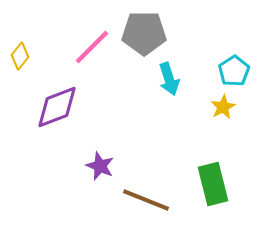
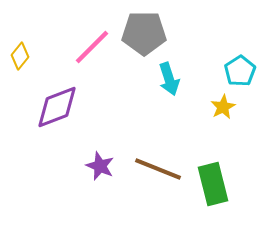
cyan pentagon: moved 6 px right
brown line: moved 12 px right, 31 px up
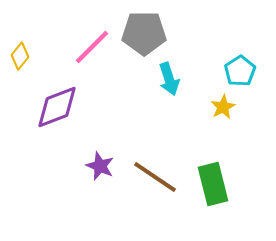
brown line: moved 3 px left, 8 px down; rotated 12 degrees clockwise
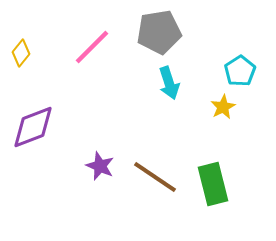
gray pentagon: moved 15 px right, 1 px up; rotated 9 degrees counterclockwise
yellow diamond: moved 1 px right, 3 px up
cyan arrow: moved 4 px down
purple diamond: moved 24 px left, 20 px down
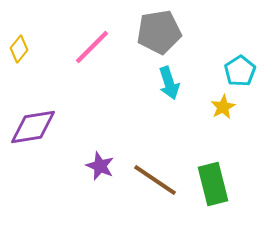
yellow diamond: moved 2 px left, 4 px up
purple diamond: rotated 12 degrees clockwise
brown line: moved 3 px down
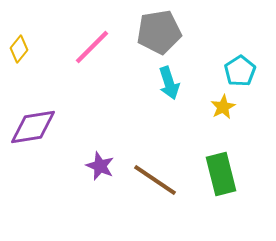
green rectangle: moved 8 px right, 10 px up
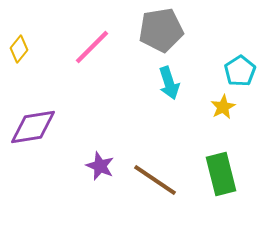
gray pentagon: moved 2 px right, 2 px up
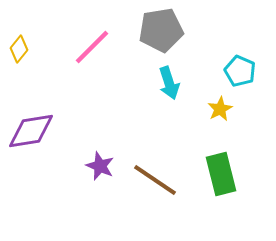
cyan pentagon: rotated 16 degrees counterclockwise
yellow star: moved 3 px left, 2 px down
purple diamond: moved 2 px left, 4 px down
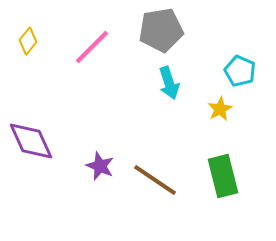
yellow diamond: moved 9 px right, 8 px up
purple diamond: moved 10 px down; rotated 75 degrees clockwise
green rectangle: moved 2 px right, 2 px down
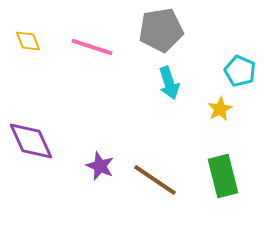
yellow diamond: rotated 60 degrees counterclockwise
pink line: rotated 63 degrees clockwise
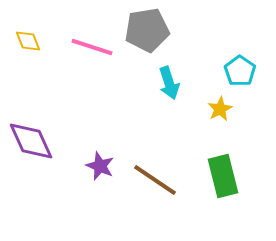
gray pentagon: moved 14 px left
cyan pentagon: rotated 12 degrees clockwise
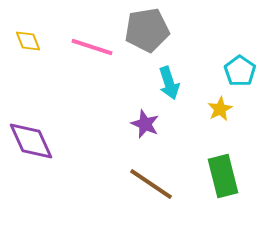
purple star: moved 45 px right, 42 px up
brown line: moved 4 px left, 4 px down
